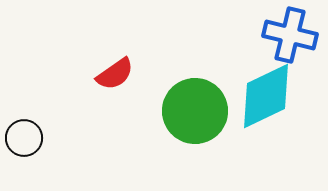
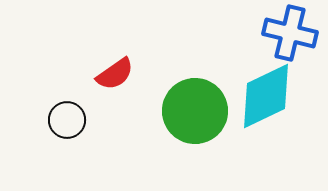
blue cross: moved 2 px up
black circle: moved 43 px right, 18 px up
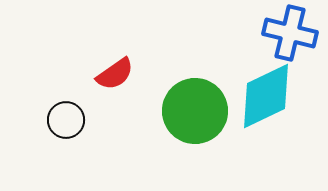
black circle: moved 1 px left
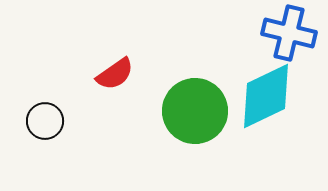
blue cross: moved 1 px left
black circle: moved 21 px left, 1 px down
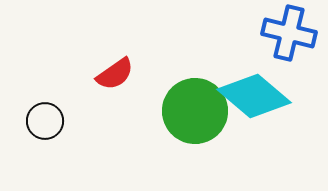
cyan diamond: moved 12 px left; rotated 66 degrees clockwise
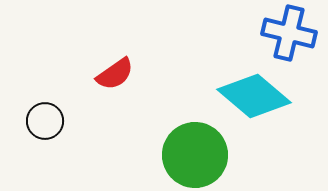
green circle: moved 44 px down
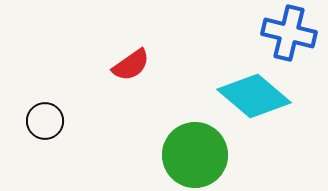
red semicircle: moved 16 px right, 9 px up
